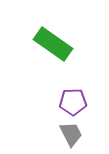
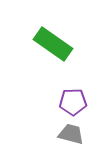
gray trapezoid: rotated 48 degrees counterclockwise
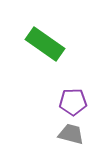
green rectangle: moved 8 px left
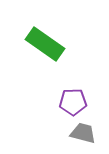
gray trapezoid: moved 12 px right, 1 px up
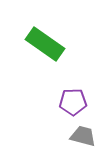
gray trapezoid: moved 3 px down
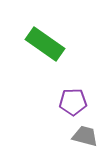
gray trapezoid: moved 2 px right
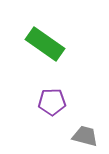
purple pentagon: moved 21 px left
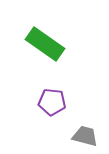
purple pentagon: rotated 8 degrees clockwise
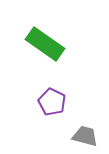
purple pentagon: rotated 20 degrees clockwise
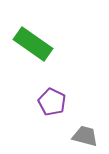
green rectangle: moved 12 px left
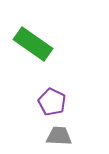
gray trapezoid: moved 26 px left; rotated 12 degrees counterclockwise
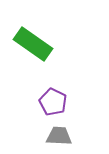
purple pentagon: moved 1 px right
